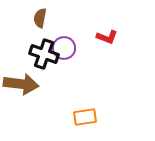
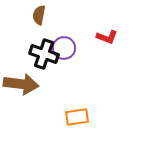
brown semicircle: moved 1 px left, 3 px up
orange rectangle: moved 8 px left
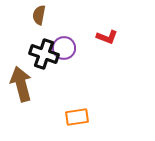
brown arrow: rotated 112 degrees counterclockwise
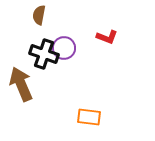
brown arrow: rotated 8 degrees counterclockwise
orange rectangle: moved 12 px right; rotated 15 degrees clockwise
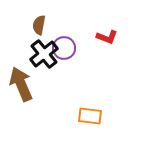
brown semicircle: moved 10 px down
black cross: rotated 32 degrees clockwise
orange rectangle: moved 1 px right, 1 px up
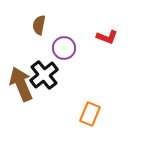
black cross: moved 21 px down
orange rectangle: moved 2 px up; rotated 75 degrees counterclockwise
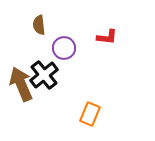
brown semicircle: rotated 18 degrees counterclockwise
red L-shape: rotated 15 degrees counterclockwise
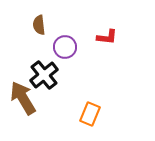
purple circle: moved 1 px right, 1 px up
brown arrow: moved 2 px right, 14 px down; rotated 8 degrees counterclockwise
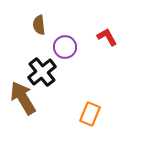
red L-shape: rotated 125 degrees counterclockwise
black cross: moved 2 px left, 3 px up
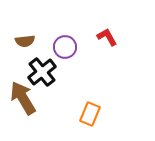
brown semicircle: moved 14 px left, 16 px down; rotated 90 degrees counterclockwise
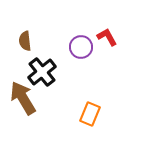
brown semicircle: rotated 90 degrees clockwise
purple circle: moved 16 px right
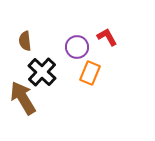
purple circle: moved 4 px left
black cross: rotated 8 degrees counterclockwise
orange rectangle: moved 41 px up
